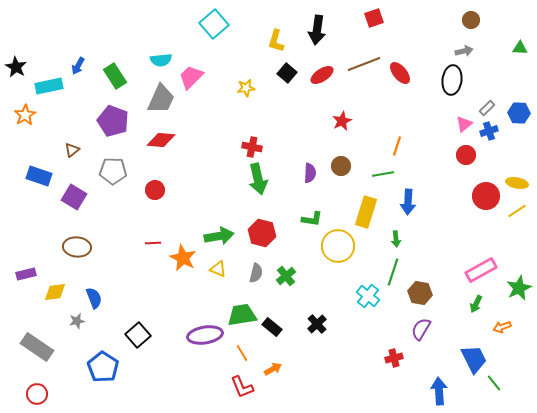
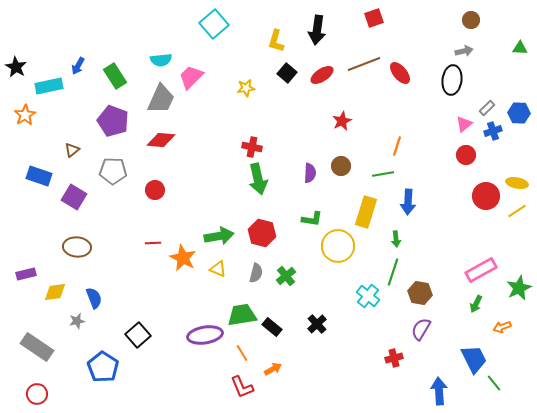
blue cross at (489, 131): moved 4 px right
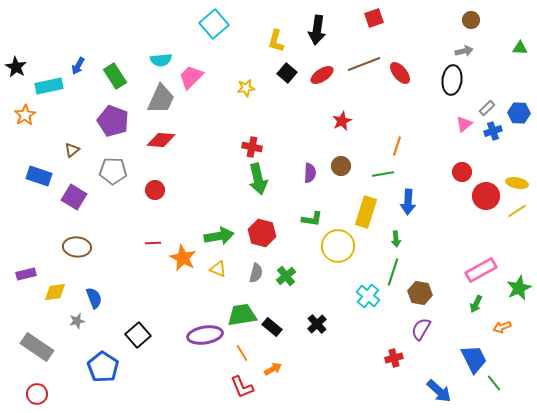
red circle at (466, 155): moved 4 px left, 17 px down
blue arrow at (439, 391): rotated 136 degrees clockwise
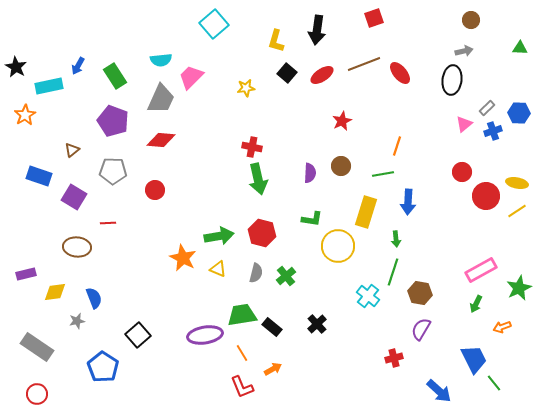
red line at (153, 243): moved 45 px left, 20 px up
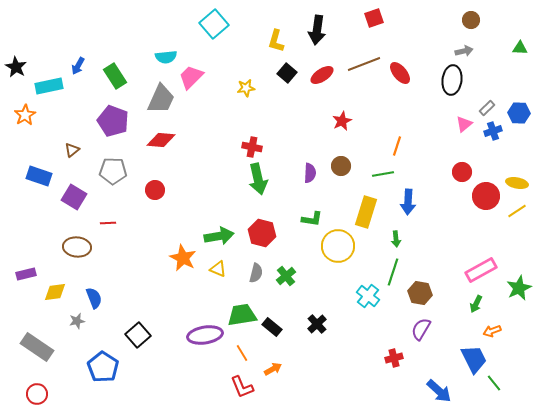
cyan semicircle at (161, 60): moved 5 px right, 3 px up
orange arrow at (502, 327): moved 10 px left, 4 px down
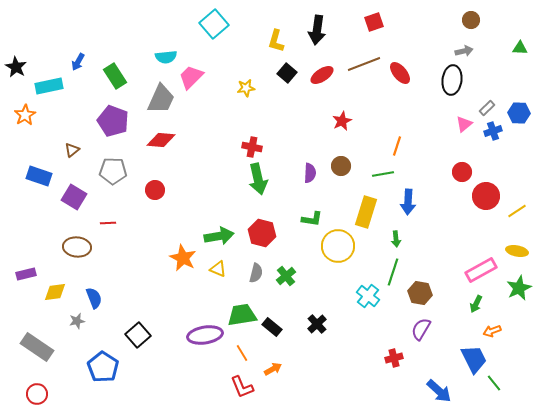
red square at (374, 18): moved 4 px down
blue arrow at (78, 66): moved 4 px up
yellow ellipse at (517, 183): moved 68 px down
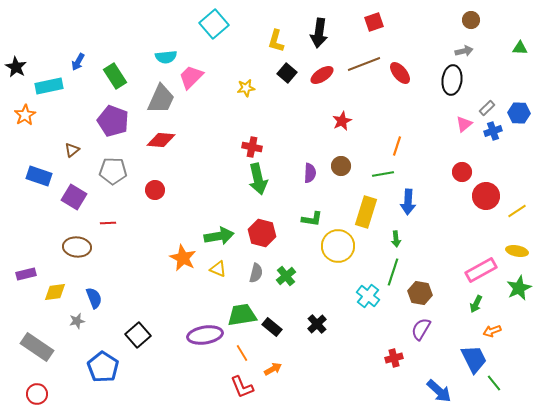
black arrow at (317, 30): moved 2 px right, 3 px down
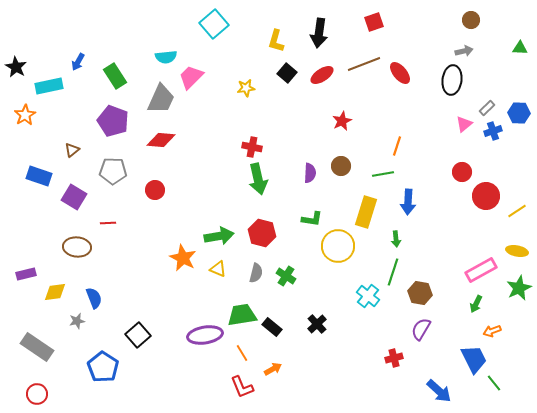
green cross at (286, 276): rotated 18 degrees counterclockwise
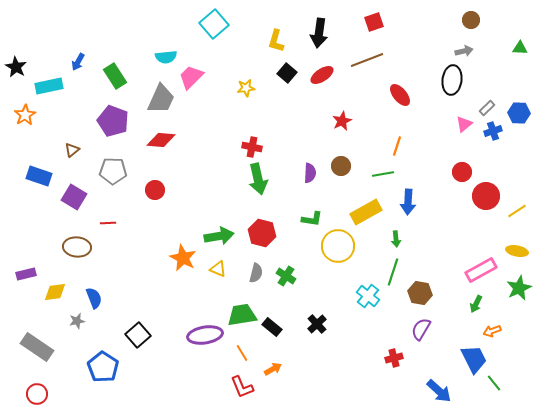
brown line at (364, 64): moved 3 px right, 4 px up
red ellipse at (400, 73): moved 22 px down
yellow rectangle at (366, 212): rotated 44 degrees clockwise
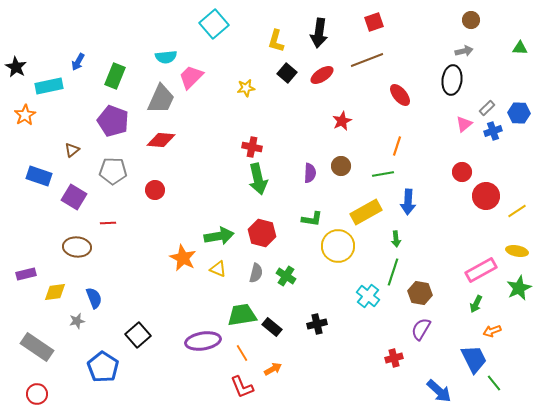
green rectangle at (115, 76): rotated 55 degrees clockwise
black cross at (317, 324): rotated 30 degrees clockwise
purple ellipse at (205, 335): moved 2 px left, 6 px down
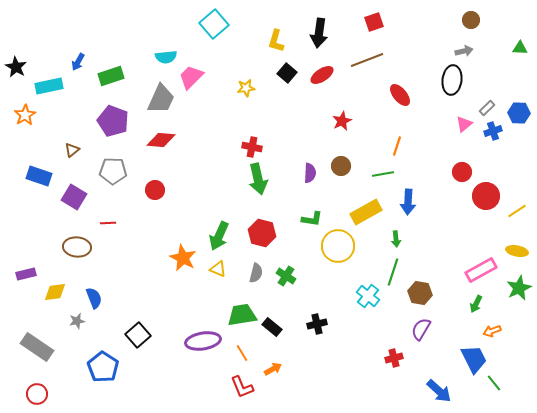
green rectangle at (115, 76): moved 4 px left; rotated 50 degrees clockwise
green arrow at (219, 236): rotated 124 degrees clockwise
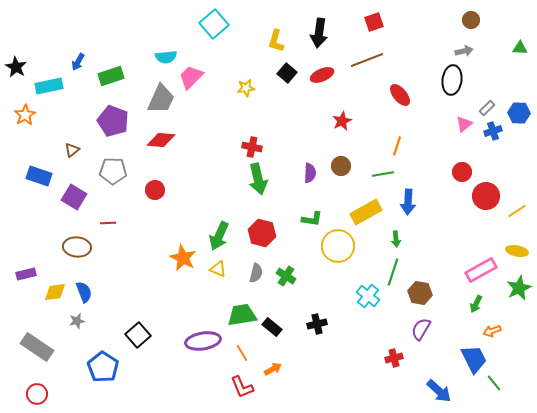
red ellipse at (322, 75): rotated 10 degrees clockwise
blue semicircle at (94, 298): moved 10 px left, 6 px up
